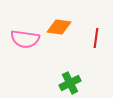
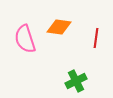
pink semicircle: rotated 64 degrees clockwise
green cross: moved 6 px right, 2 px up
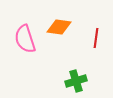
green cross: rotated 10 degrees clockwise
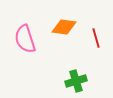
orange diamond: moved 5 px right
red line: rotated 24 degrees counterclockwise
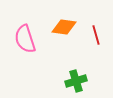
red line: moved 3 px up
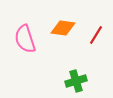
orange diamond: moved 1 px left, 1 px down
red line: rotated 48 degrees clockwise
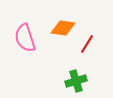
red line: moved 9 px left, 9 px down
pink semicircle: moved 1 px up
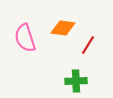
red line: moved 1 px right, 1 px down
green cross: rotated 15 degrees clockwise
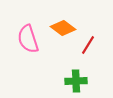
orange diamond: rotated 30 degrees clockwise
pink semicircle: moved 3 px right, 1 px down
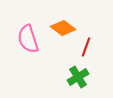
red line: moved 2 px left, 2 px down; rotated 12 degrees counterclockwise
green cross: moved 2 px right, 4 px up; rotated 30 degrees counterclockwise
